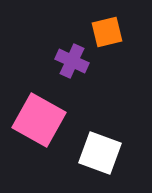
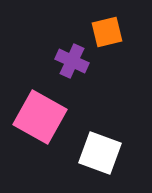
pink square: moved 1 px right, 3 px up
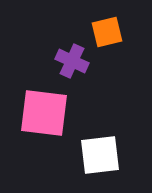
pink square: moved 4 px right, 4 px up; rotated 22 degrees counterclockwise
white square: moved 2 px down; rotated 27 degrees counterclockwise
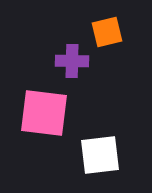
purple cross: rotated 24 degrees counterclockwise
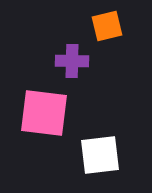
orange square: moved 6 px up
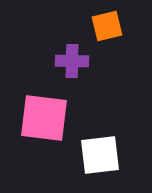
pink square: moved 5 px down
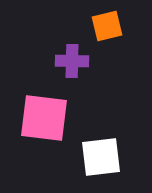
white square: moved 1 px right, 2 px down
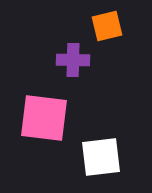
purple cross: moved 1 px right, 1 px up
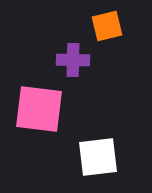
pink square: moved 5 px left, 9 px up
white square: moved 3 px left
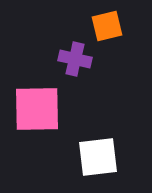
purple cross: moved 2 px right, 1 px up; rotated 12 degrees clockwise
pink square: moved 2 px left; rotated 8 degrees counterclockwise
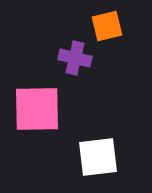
purple cross: moved 1 px up
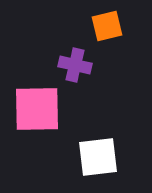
purple cross: moved 7 px down
